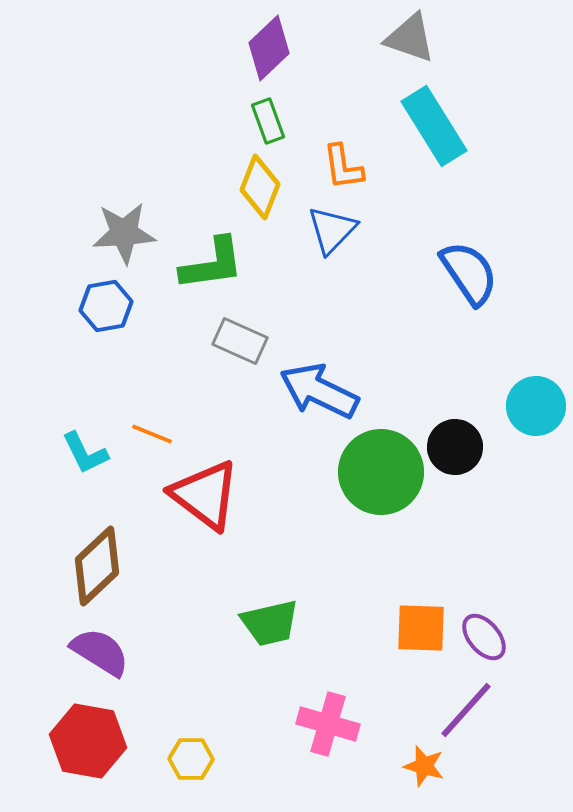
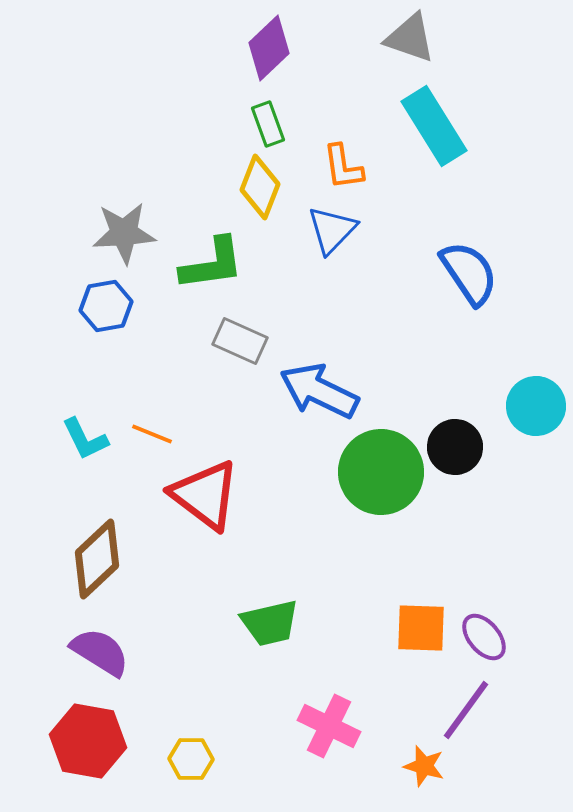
green rectangle: moved 3 px down
cyan L-shape: moved 14 px up
brown diamond: moved 7 px up
purple line: rotated 6 degrees counterclockwise
pink cross: moved 1 px right, 2 px down; rotated 10 degrees clockwise
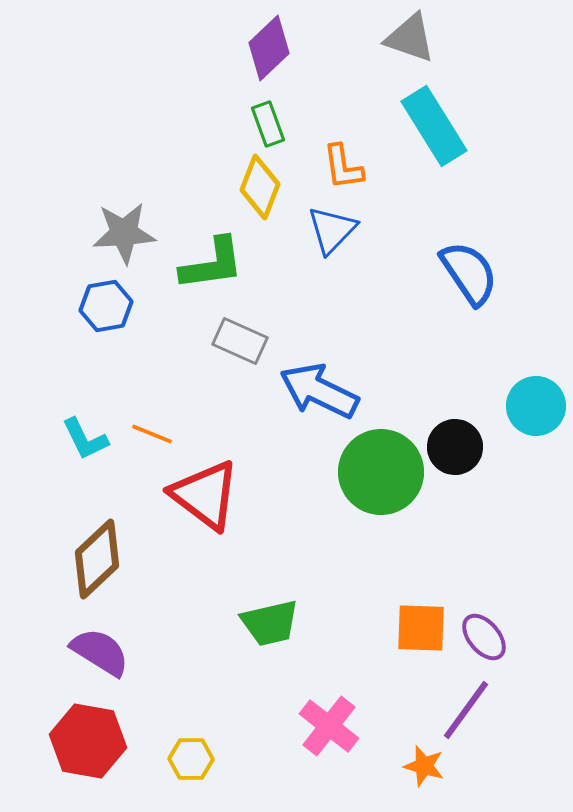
pink cross: rotated 12 degrees clockwise
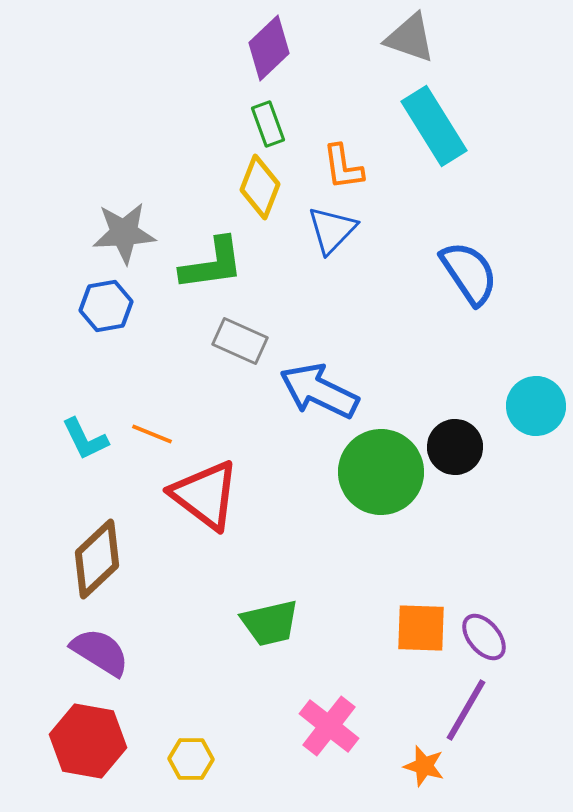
purple line: rotated 6 degrees counterclockwise
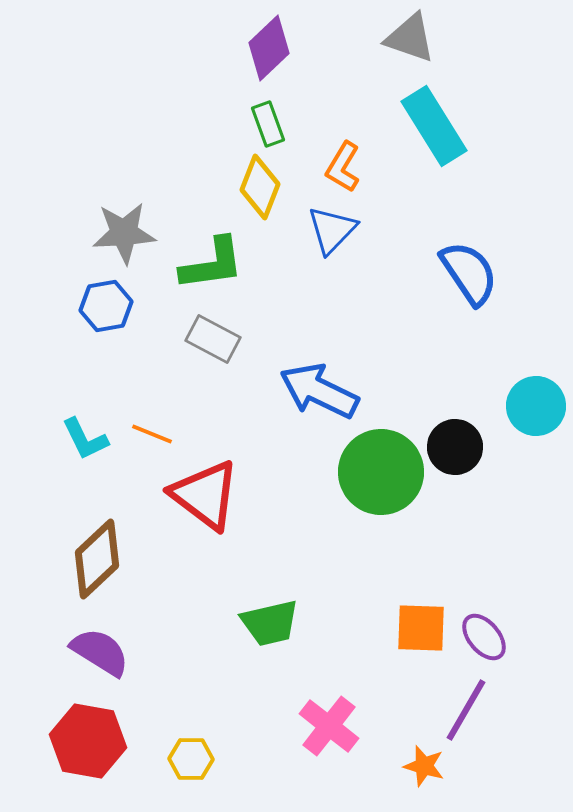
orange L-shape: rotated 39 degrees clockwise
gray rectangle: moved 27 px left, 2 px up; rotated 4 degrees clockwise
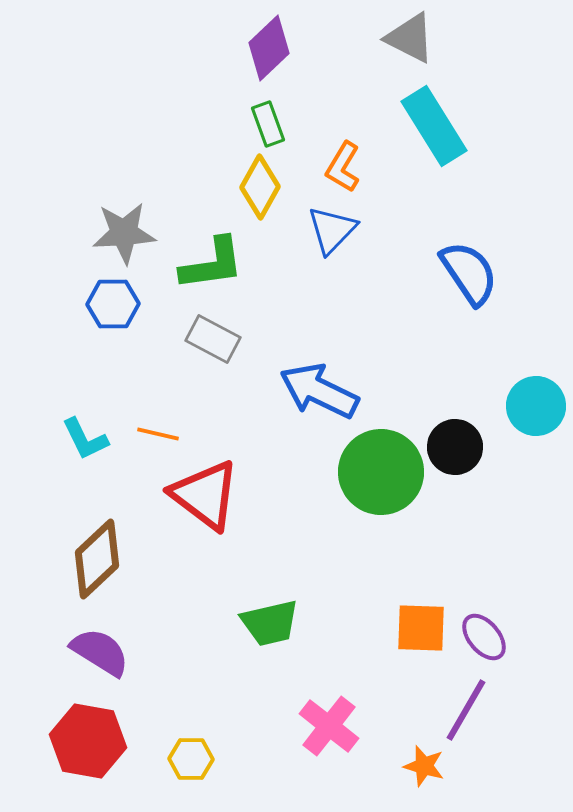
gray triangle: rotated 8 degrees clockwise
yellow diamond: rotated 8 degrees clockwise
blue hexagon: moved 7 px right, 2 px up; rotated 9 degrees clockwise
orange line: moved 6 px right; rotated 9 degrees counterclockwise
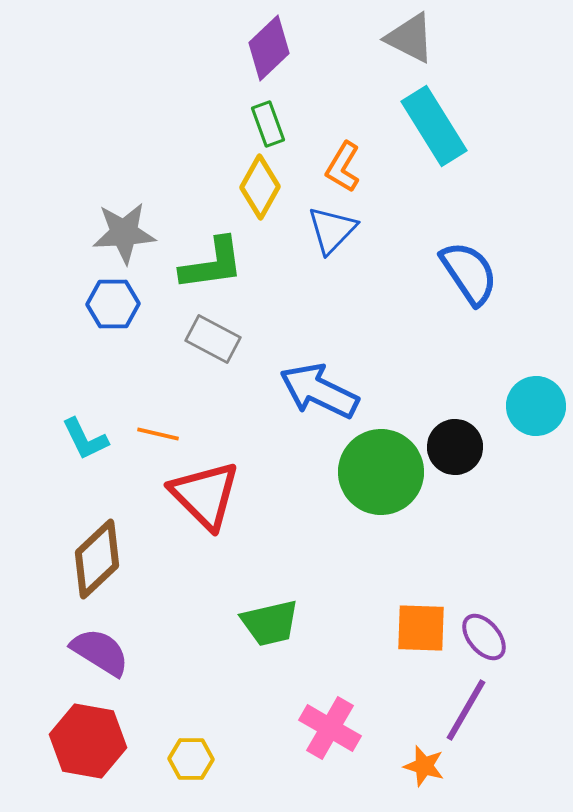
red triangle: rotated 8 degrees clockwise
pink cross: moved 1 px right, 2 px down; rotated 8 degrees counterclockwise
